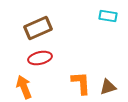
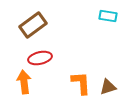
brown rectangle: moved 5 px left, 3 px up; rotated 12 degrees counterclockwise
orange arrow: moved 5 px up; rotated 15 degrees clockwise
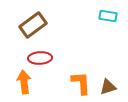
red ellipse: rotated 10 degrees clockwise
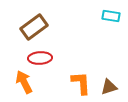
cyan rectangle: moved 3 px right
brown rectangle: moved 1 px right, 2 px down
orange arrow: rotated 20 degrees counterclockwise
brown triangle: moved 1 px right
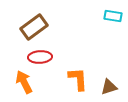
cyan rectangle: moved 2 px right
red ellipse: moved 1 px up
orange L-shape: moved 3 px left, 4 px up
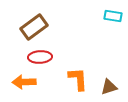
orange arrow: rotated 65 degrees counterclockwise
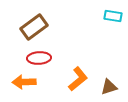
red ellipse: moved 1 px left, 1 px down
orange L-shape: rotated 55 degrees clockwise
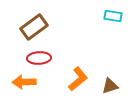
brown triangle: moved 1 px right, 1 px up
